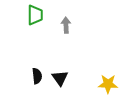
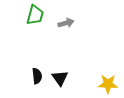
green trapezoid: rotated 15 degrees clockwise
gray arrow: moved 2 px up; rotated 77 degrees clockwise
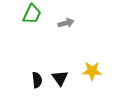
green trapezoid: moved 3 px left, 1 px up; rotated 10 degrees clockwise
black semicircle: moved 4 px down
yellow star: moved 16 px left, 13 px up
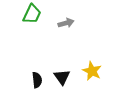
yellow star: rotated 24 degrees clockwise
black triangle: moved 2 px right, 1 px up
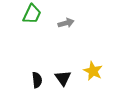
yellow star: moved 1 px right
black triangle: moved 1 px right, 1 px down
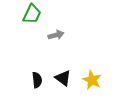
gray arrow: moved 10 px left, 12 px down
yellow star: moved 1 px left, 9 px down
black triangle: rotated 18 degrees counterclockwise
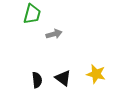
green trapezoid: rotated 10 degrees counterclockwise
gray arrow: moved 2 px left, 1 px up
yellow star: moved 4 px right, 6 px up; rotated 12 degrees counterclockwise
